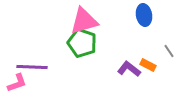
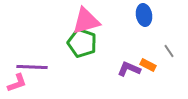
pink triangle: moved 2 px right
purple L-shape: rotated 15 degrees counterclockwise
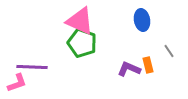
blue ellipse: moved 2 px left, 5 px down
pink triangle: moved 6 px left; rotated 40 degrees clockwise
orange rectangle: rotated 49 degrees clockwise
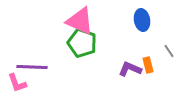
purple L-shape: moved 1 px right
pink L-shape: rotated 90 degrees clockwise
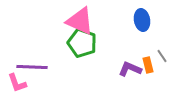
gray line: moved 7 px left, 5 px down
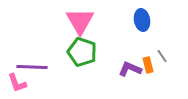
pink triangle: rotated 36 degrees clockwise
green pentagon: moved 9 px down
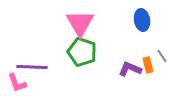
pink triangle: moved 2 px down
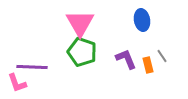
purple L-shape: moved 4 px left, 10 px up; rotated 45 degrees clockwise
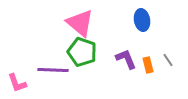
pink triangle: rotated 20 degrees counterclockwise
gray line: moved 6 px right, 4 px down
purple line: moved 21 px right, 3 px down
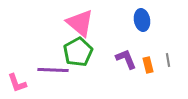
green pentagon: moved 4 px left; rotated 24 degrees clockwise
gray line: rotated 24 degrees clockwise
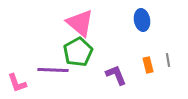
purple L-shape: moved 10 px left, 16 px down
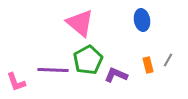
green pentagon: moved 10 px right, 8 px down
gray line: rotated 40 degrees clockwise
purple L-shape: rotated 45 degrees counterclockwise
pink L-shape: moved 1 px left, 1 px up
